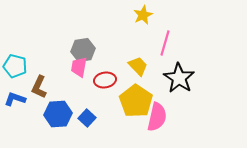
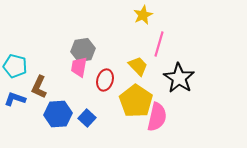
pink line: moved 6 px left, 1 px down
red ellipse: rotated 65 degrees counterclockwise
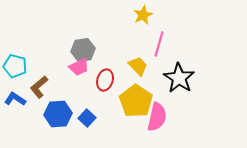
pink trapezoid: rotated 125 degrees counterclockwise
brown L-shape: rotated 25 degrees clockwise
blue L-shape: rotated 15 degrees clockwise
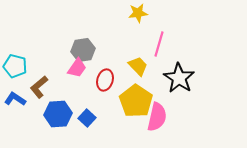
yellow star: moved 5 px left, 2 px up; rotated 18 degrees clockwise
pink trapezoid: moved 2 px left, 1 px down; rotated 30 degrees counterclockwise
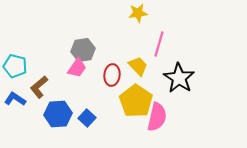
red ellipse: moved 7 px right, 5 px up; rotated 10 degrees counterclockwise
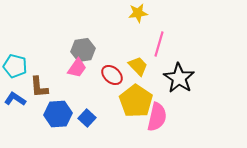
red ellipse: rotated 55 degrees counterclockwise
brown L-shape: rotated 55 degrees counterclockwise
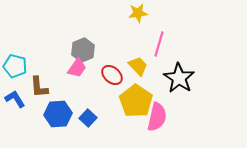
gray hexagon: rotated 15 degrees counterclockwise
blue L-shape: rotated 25 degrees clockwise
blue square: moved 1 px right
